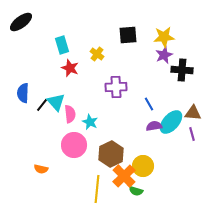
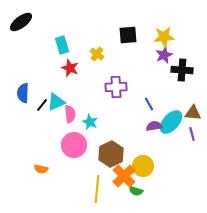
cyan triangle: rotated 48 degrees clockwise
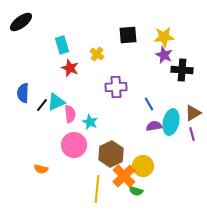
purple star: rotated 24 degrees counterclockwise
brown triangle: rotated 36 degrees counterclockwise
cyan ellipse: rotated 30 degrees counterclockwise
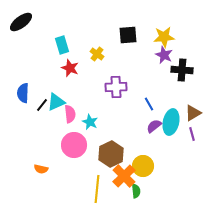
purple semicircle: rotated 28 degrees counterclockwise
green semicircle: rotated 112 degrees counterclockwise
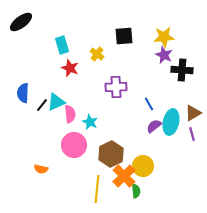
black square: moved 4 px left, 1 px down
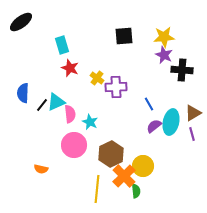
yellow cross: moved 24 px down
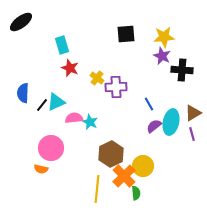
black square: moved 2 px right, 2 px up
purple star: moved 2 px left, 1 px down
pink semicircle: moved 4 px right, 4 px down; rotated 90 degrees counterclockwise
pink circle: moved 23 px left, 3 px down
green semicircle: moved 2 px down
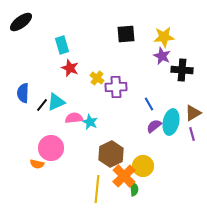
orange semicircle: moved 4 px left, 5 px up
green semicircle: moved 2 px left, 4 px up
